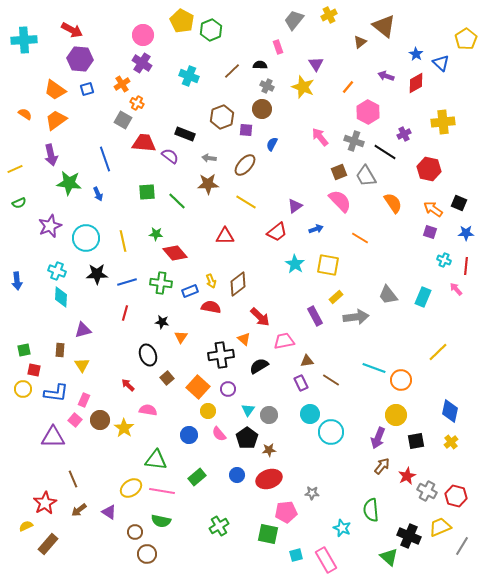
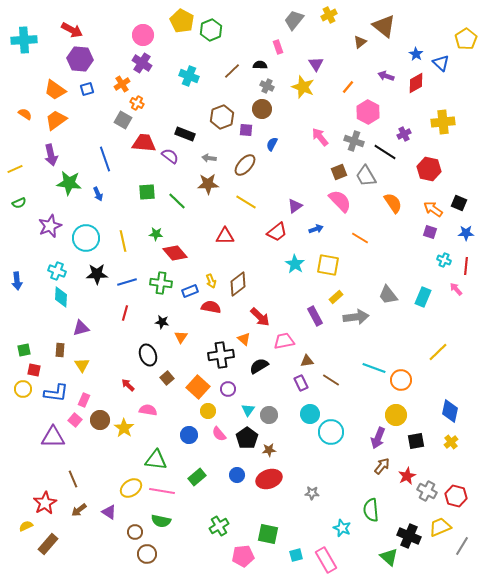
purple triangle at (83, 330): moved 2 px left, 2 px up
pink pentagon at (286, 512): moved 43 px left, 44 px down
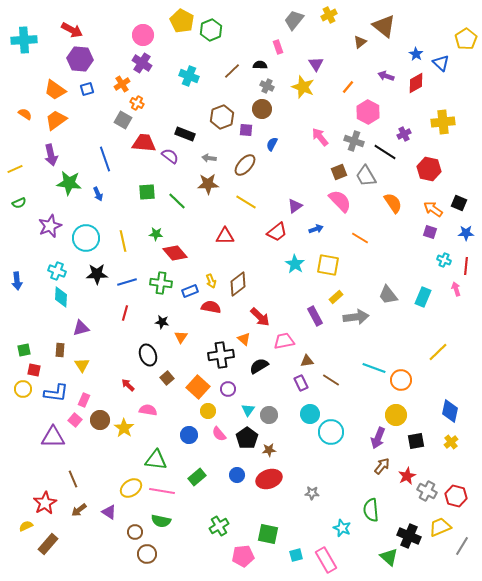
pink arrow at (456, 289): rotated 24 degrees clockwise
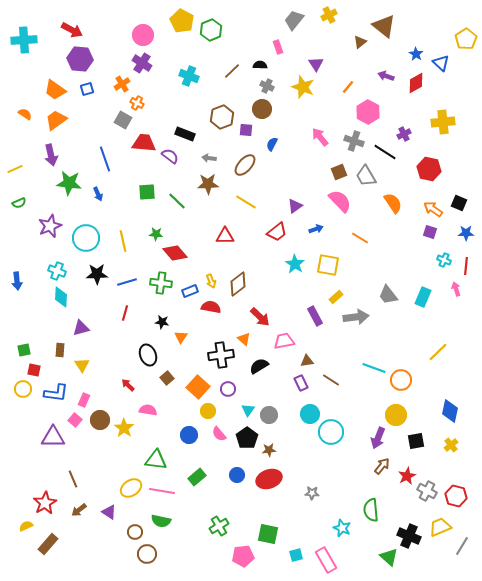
yellow cross at (451, 442): moved 3 px down
